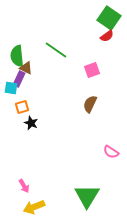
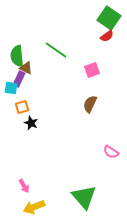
green triangle: moved 3 px left, 1 px down; rotated 12 degrees counterclockwise
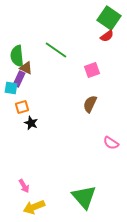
pink semicircle: moved 9 px up
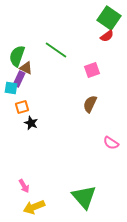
green semicircle: rotated 25 degrees clockwise
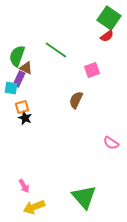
brown semicircle: moved 14 px left, 4 px up
black star: moved 6 px left, 5 px up
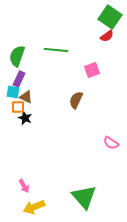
green square: moved 1 px right, 1 px up
green line: rotated 30 degrees counterclockwise
brown triangle: moved 29 px down
cyan square: moved 2 px right, 4 px down
orange square: moved 4 px left; rotated 16 degrees clockwise
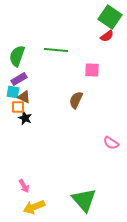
pink square: rotated 21 degrees clockwise
purple rectangle: rotated 35 degrees clockwise
brown triangle: moved 2 px left
green triangle: moved 3 px down
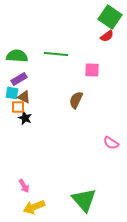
green line: moved 4 px down
green semicircle: rotated 75 degrees clockwise
cyan square: moved 1 px left, 1 px down
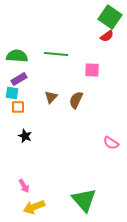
brown triangle: moved 27 px right; rotated 48 degrees clockwise
black star: moved 18 px down
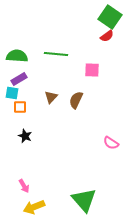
orange square: moved 2 px right
